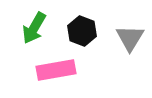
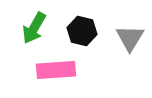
black hexagon: rotated 8 degrees counterclockwise
pink rectangle: rotated 6 degrees clockwise
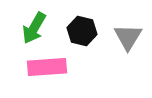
gray triangle: moved 2 px left, 1 px up
pink rectangle: moved 9 px left, 3 px up
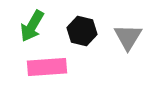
green arrow: moved 2 px left, 2 px up
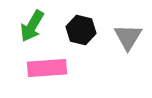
black hexagon: moved 1 px left, 1 px up
pink rectangle: moved 1 px down
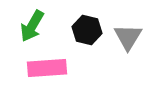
black hexagon: moved 6 px right
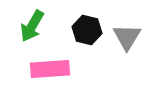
gray triangle: moved 1 px left
pink rectangle: moved 3 px right, 1 px down
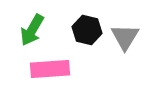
green arrow: moved 4 px down
gray triangle: moved 2 px left
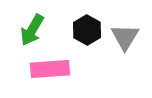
black hexagon: rotated 16 degrees clockwise
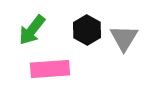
green arrow: rotated 8 degrees clockwise
gray triangle: moved 1 px left, 1 px down
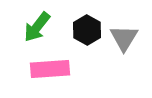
green arrow: moved 5 px right, 3 px up
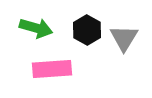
green arrow: moved 1 px left, 1 px down; rotated 112 degrees counterclockwise
pink rectangle: moved 2 px right
